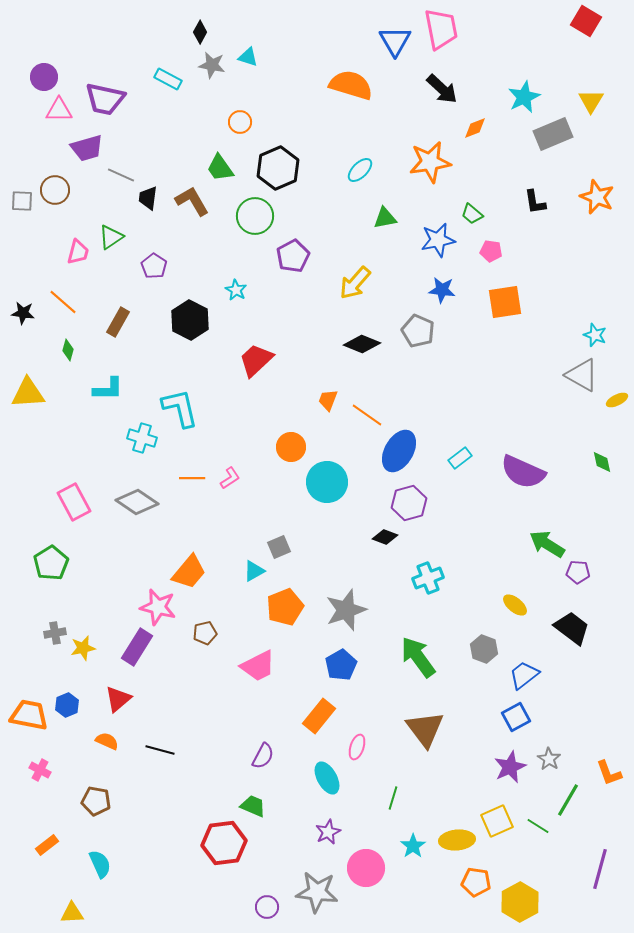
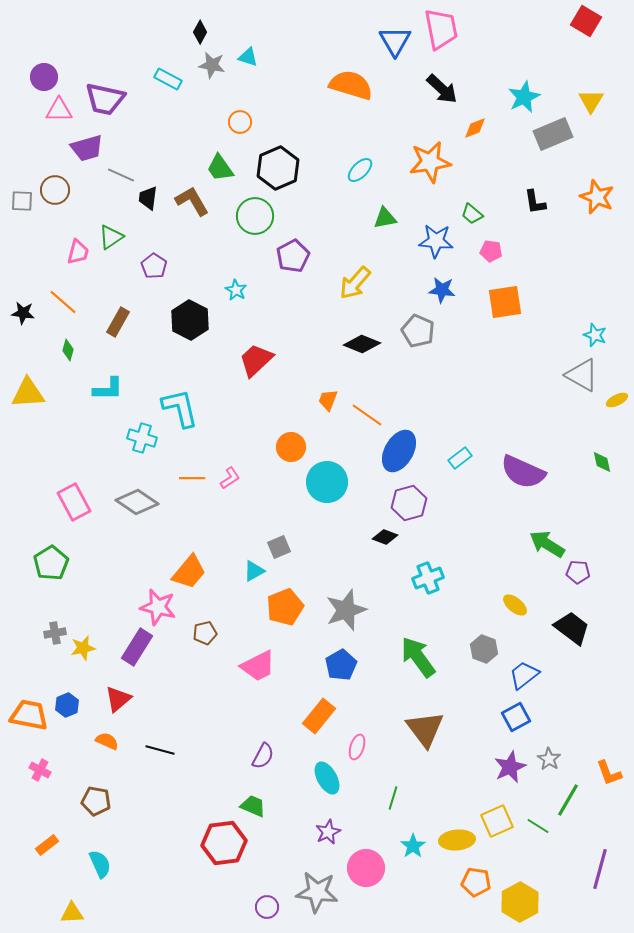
blue star at (438, 240): moved 2 px left, 1 px down; rotated 16 degrees clockwise
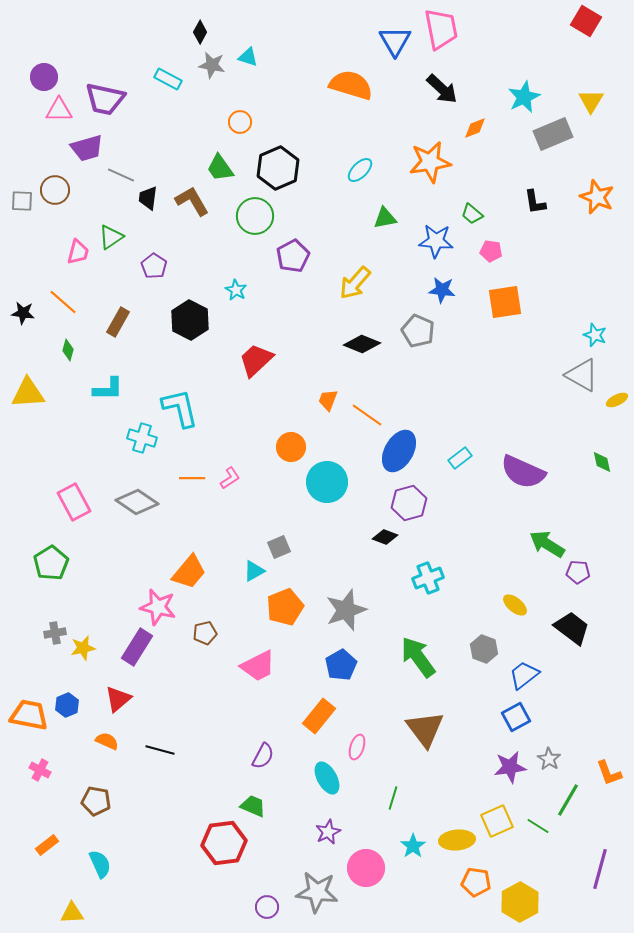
purple star at (510, 767): rotated 16 degrees clockwise
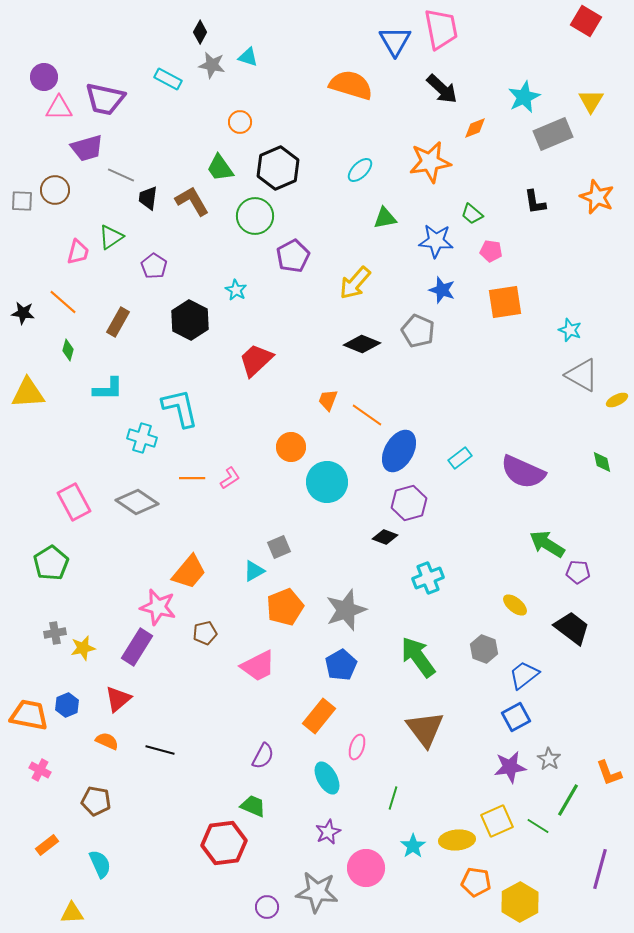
pink triangle at (59, 110): moved 2 px up
blue star at (442, 290): rotated 12 degrees clockwise
cyan star at (595, 335): moved 25 px left, 5 px up
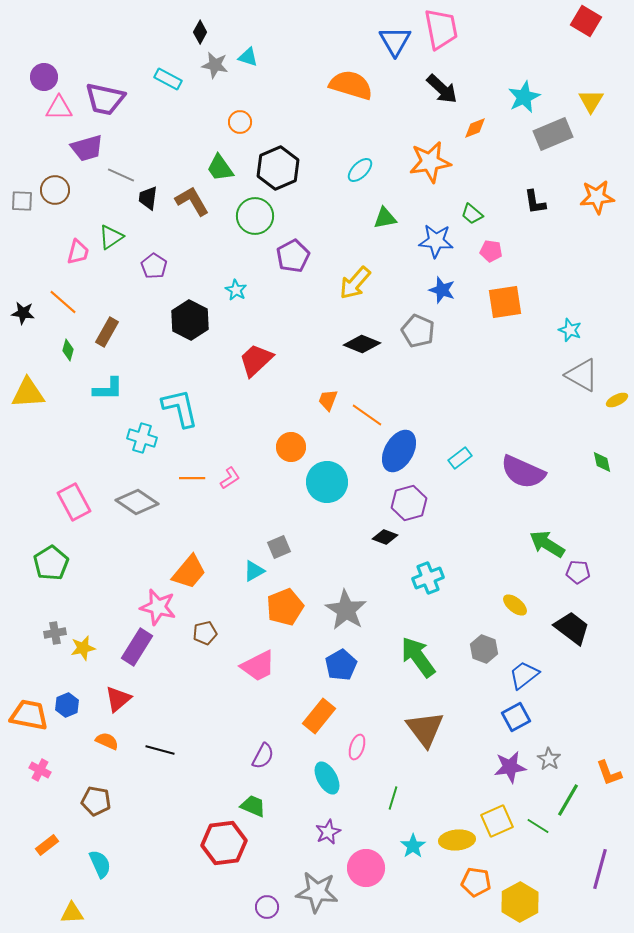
gray star at (212, 65): moved 3 px right
orange star at (597, 197): rotated 28 degrees counterclockwise
brown rectangle at (118, 322): moved 11 px left, 10 px down
gray star at (346, 610): rotated 21 degrees counterclockwise
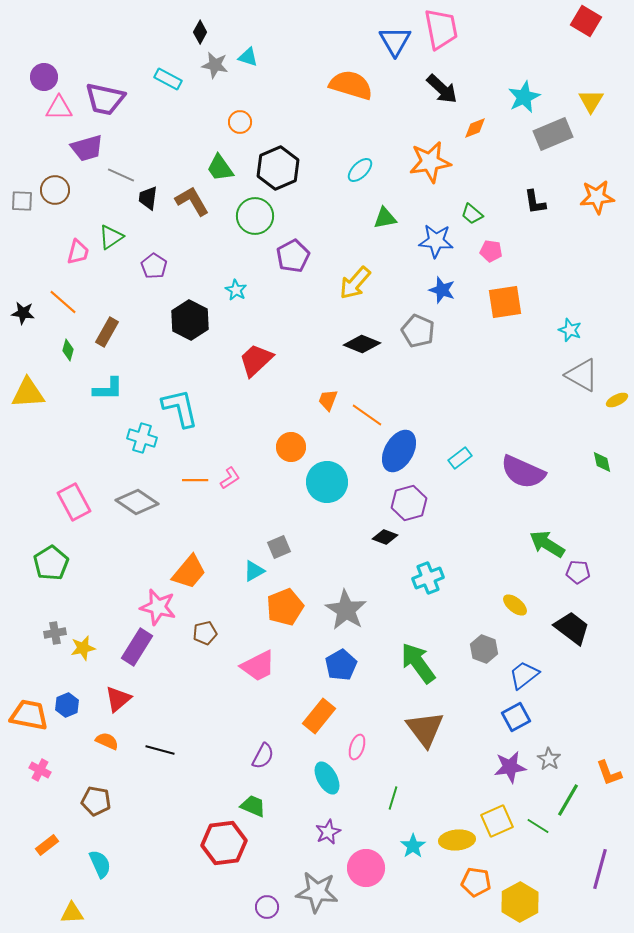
orange line at (192, 478): moved 3 px right, 2 px down
green arrow at (418, 657): moved 6 px down
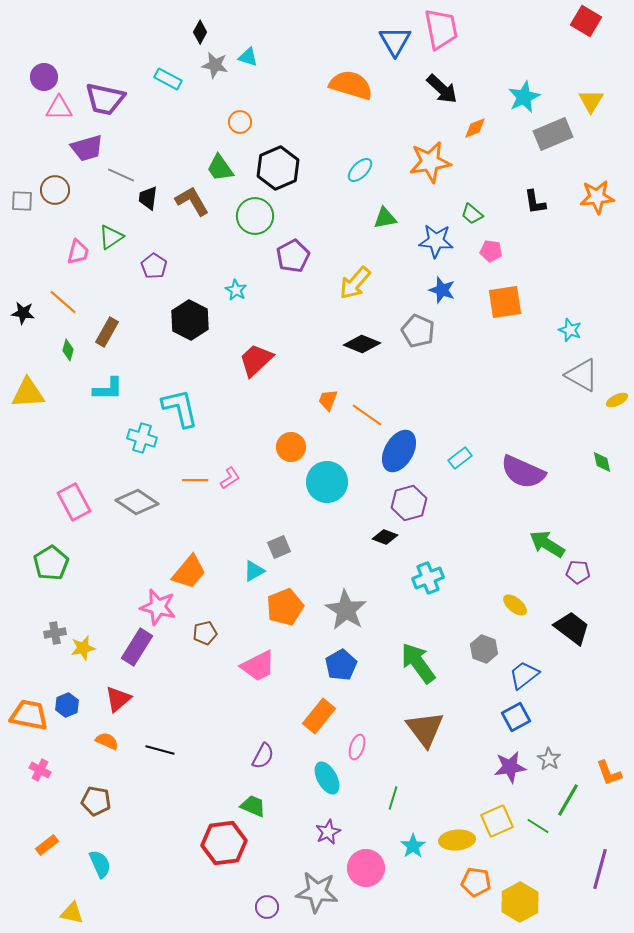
yellow triangle at (72, 913): rotated 15 degrees clockwise
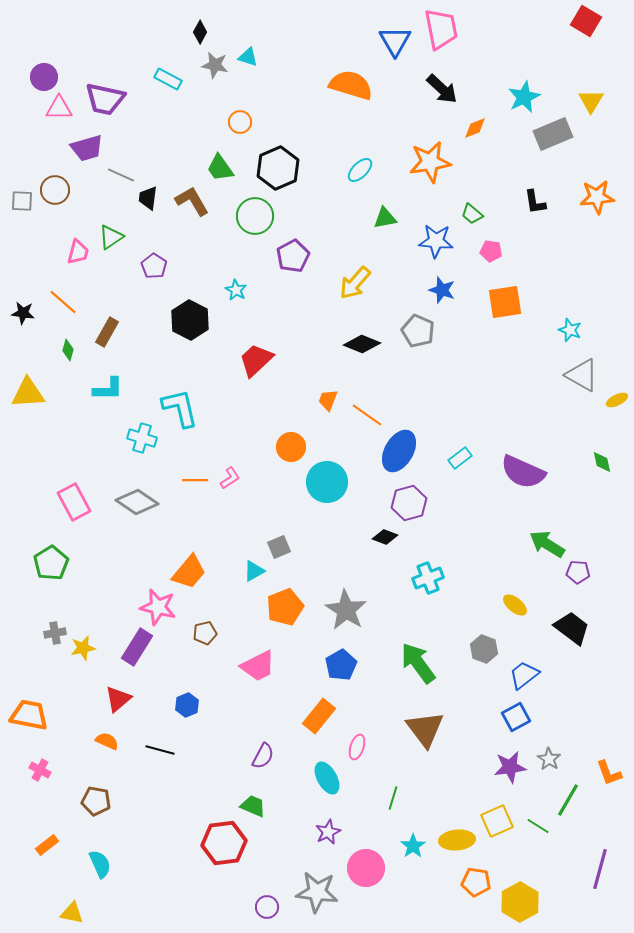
blue hexagon at (67, 705): moved 120 px right
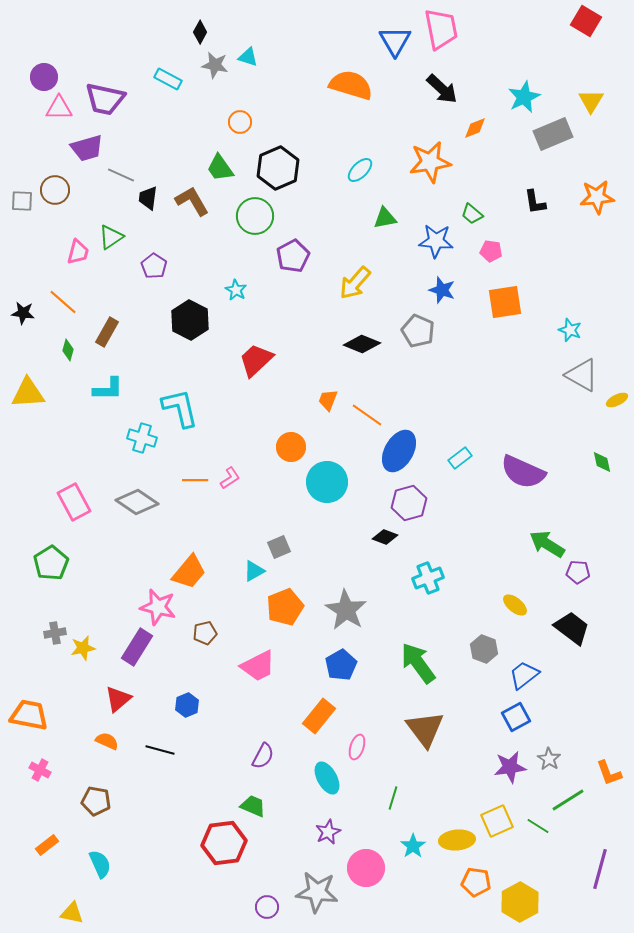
green line at (568, 800): rotated 28 degrees clockwise
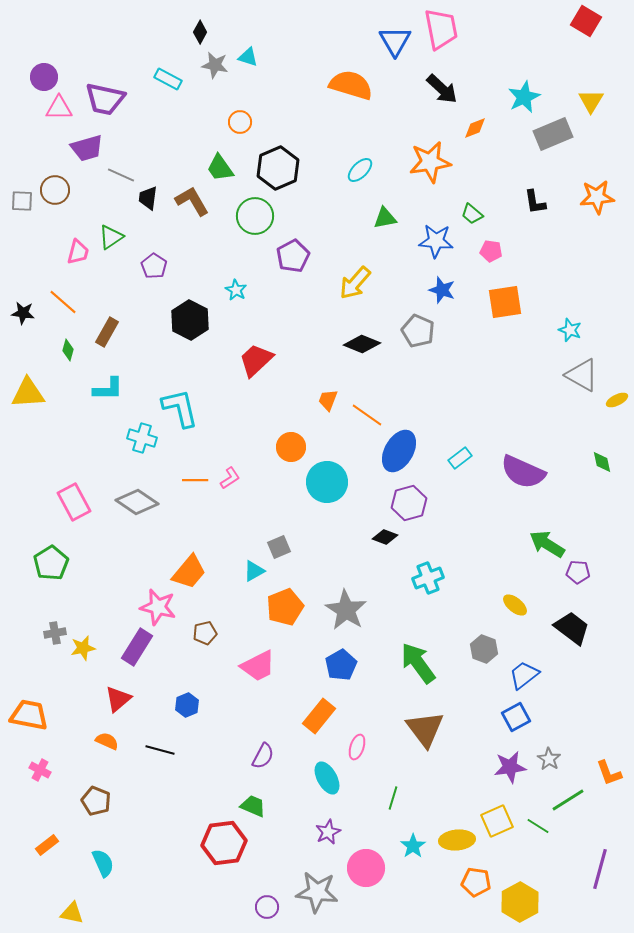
brown pentagon at (96, 801): rotated 12 degrees clockwise
cyan semicircle at (100, 864): moved 3 px right, 1 px up
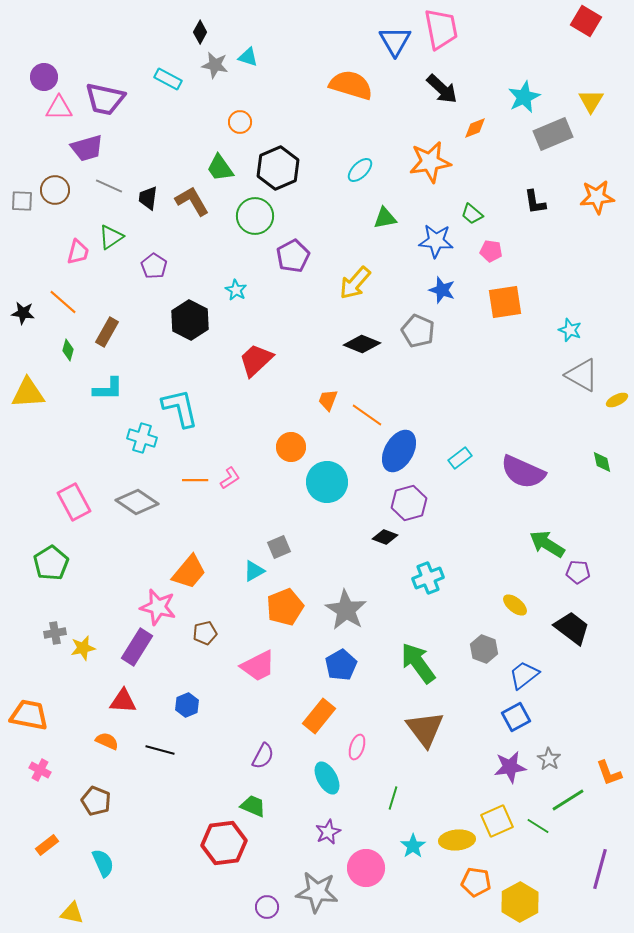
gray line at (121, 175): moved 12 px left, 11 px down
red triangle at (118, 699): moved 5 px right, 2 px down; rotated 44 degrees clockwise
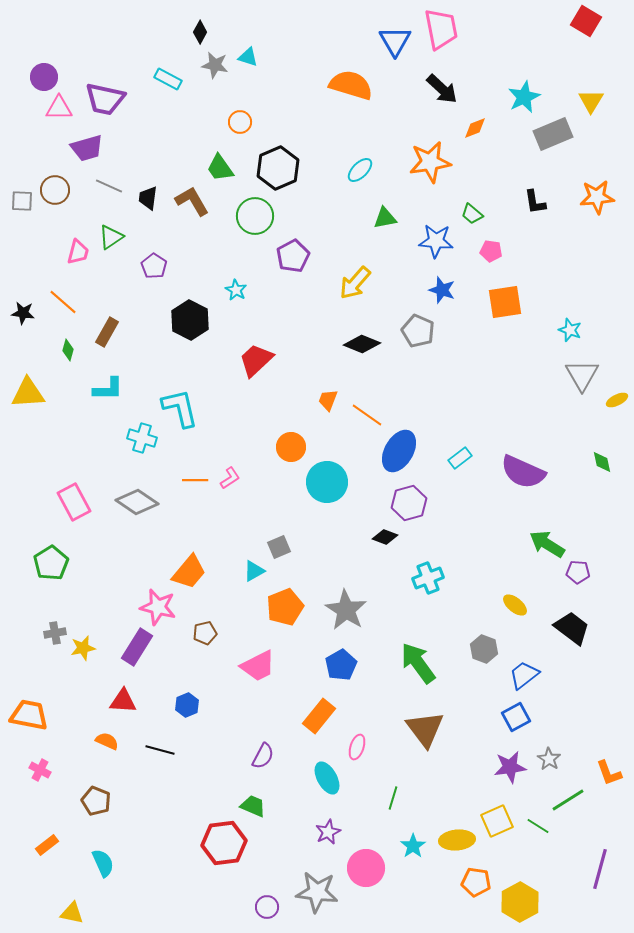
gray triangle at (582, 375): rotated 30 degrees clockwise
